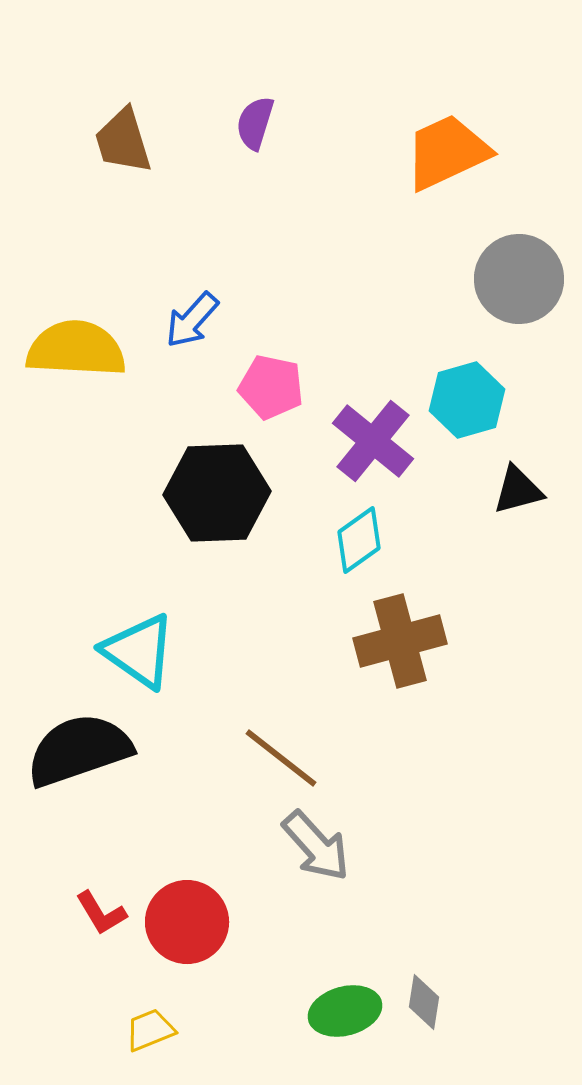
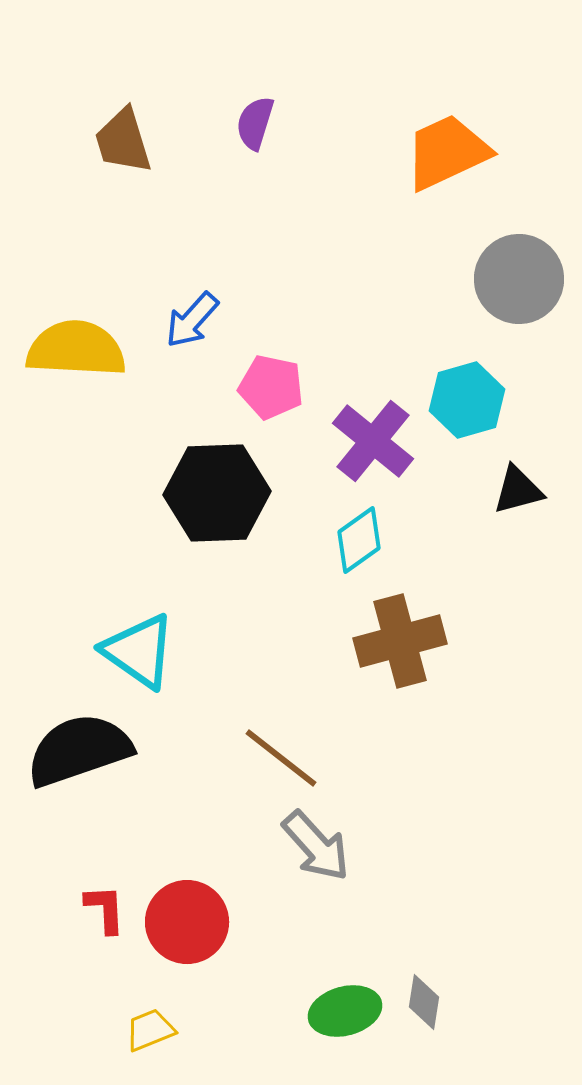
red L-shape: moved 4 px right, 4 px up; rotated 152 degrees counterclockwise
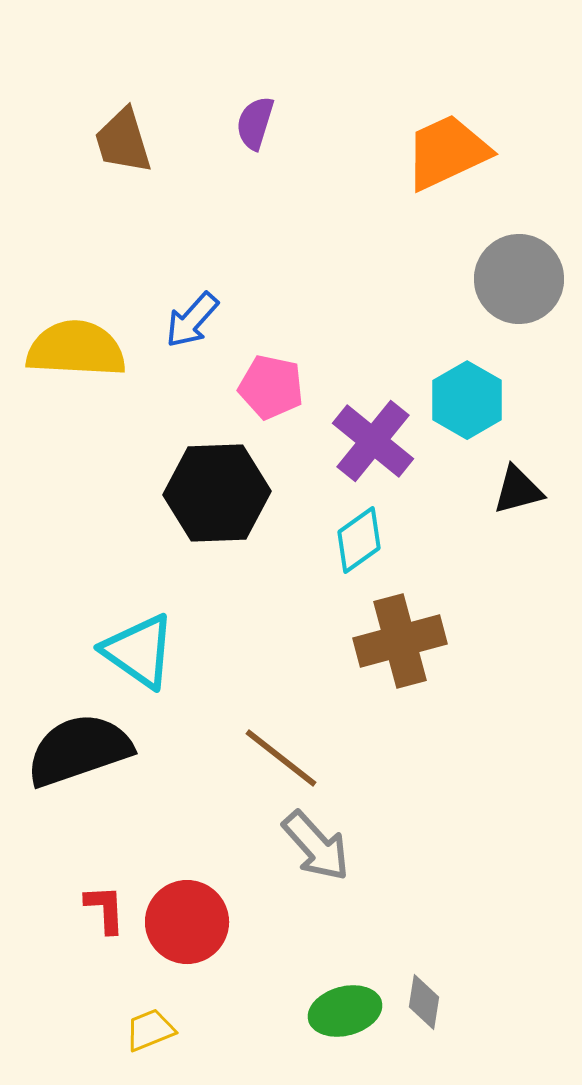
cyan hexagon: rotated 14 degrees counterclockwise
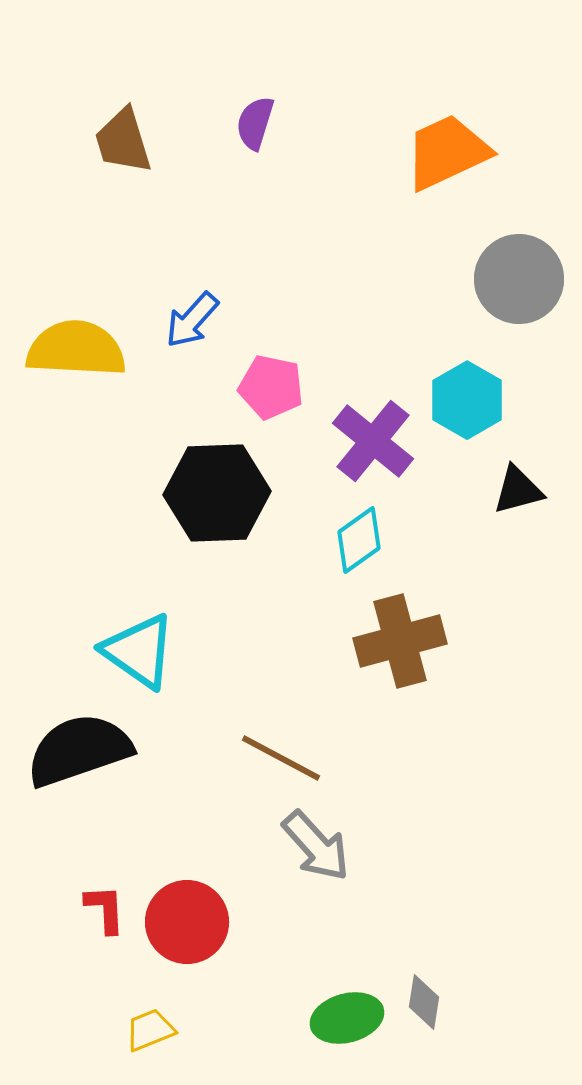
brown line: rotated 10 degrees counterclockwise
green ellipse: moved 2 px right, 7 px down
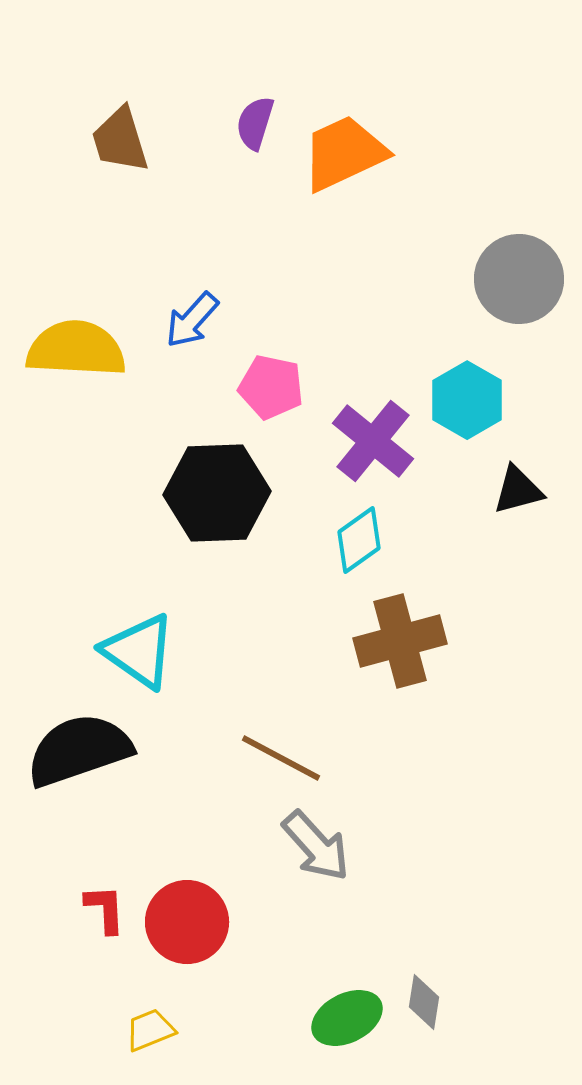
brown trapezoid: moved 3 px left, 1 px up
orange trapezoid: moved 103 px left, 1 px down
green ellipse: rotated 12 degrees counterclockwise
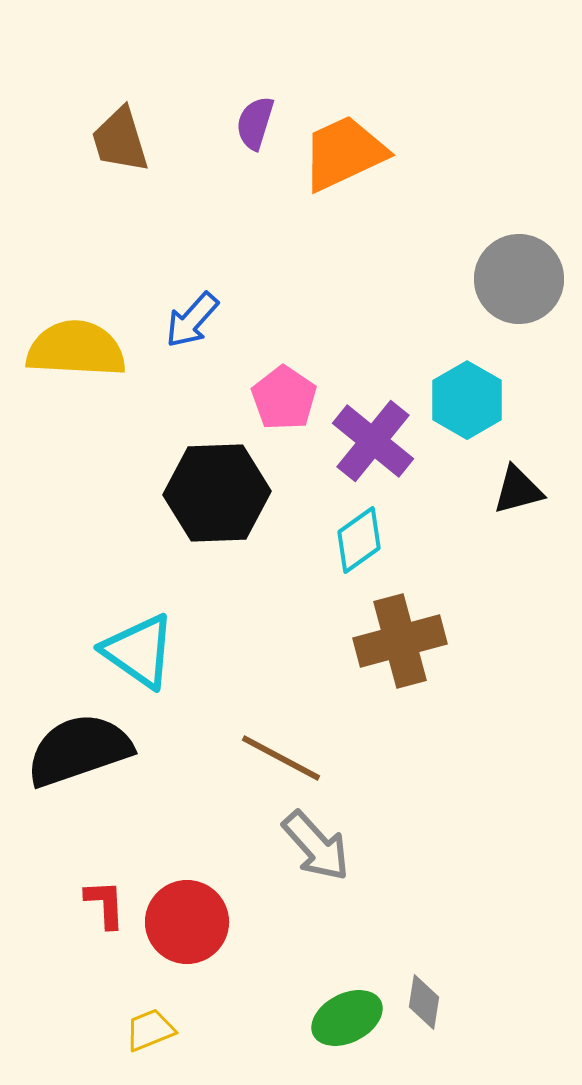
pink pentagon: moved 13 px right, 11 px down; rotated 22 degrees clockwise
red L-shape: moved 5 px up
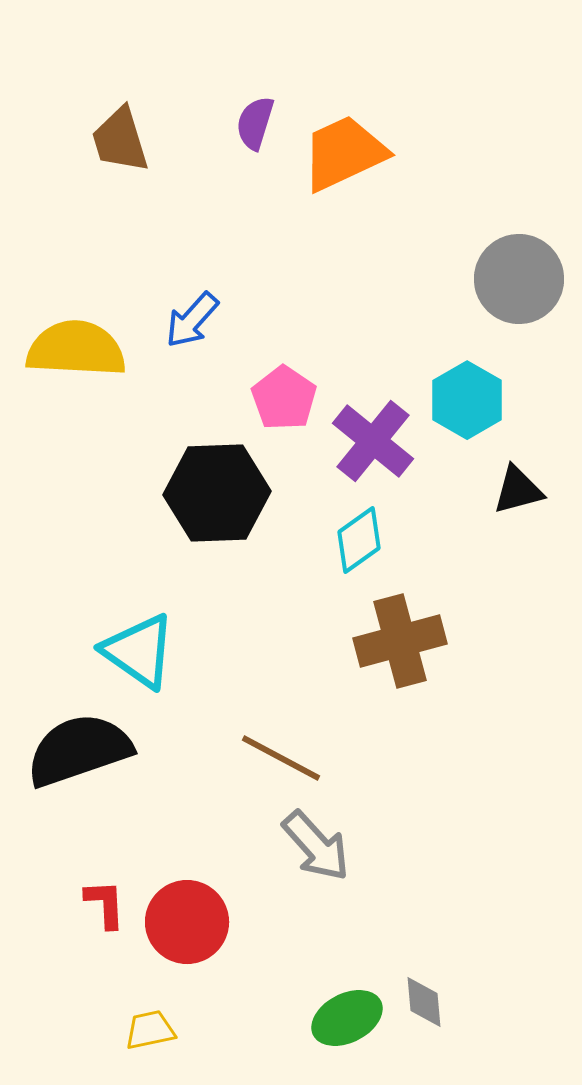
gray diamond: rotated 14 degrees counterclockwise
yellow trapezoid: rotated 10 degrees clockwise
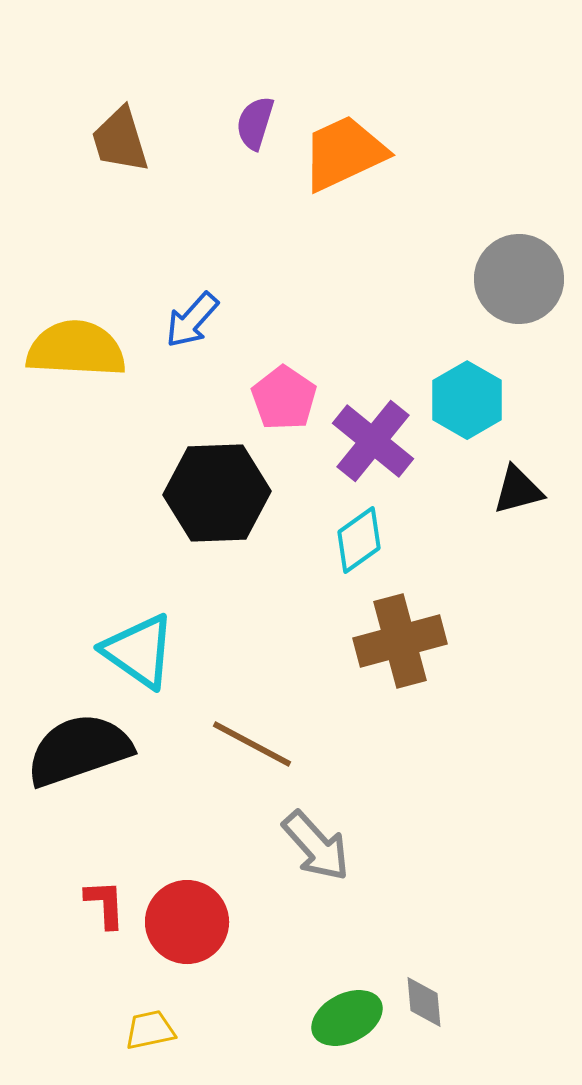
brown line: moved 29 px left, 14 px up
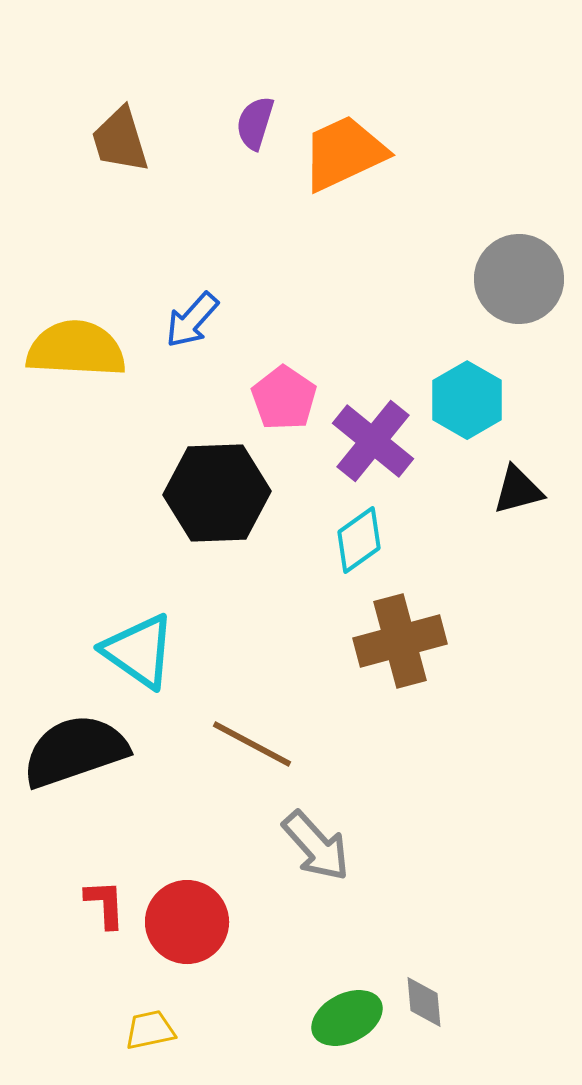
black semicircle: moved 4 px left, 1 px down
